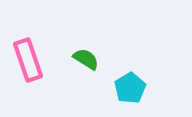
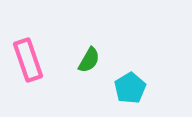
green semicircle: moved 3 px right, 1 px down; rotated 88 degrees clockwise
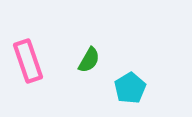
pink rectangle: moved 1 px down
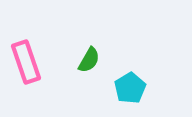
pink rectangle: moved 2 px left, 1 px down
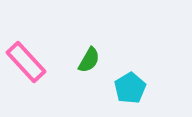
pink rectangle: rotated 24 degrees counterclockwise
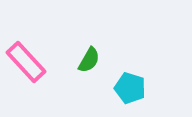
cyan pentagon: rotated 24 degrees counterclockwise
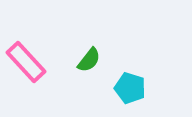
green semicircle: rotated 8 degrees clockwise
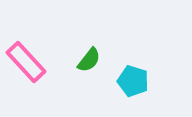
cyan pentagon: moved 3 px right, 7 px up
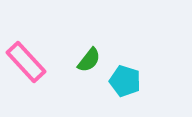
cyan pentagon: moved 8 px left
